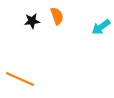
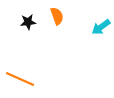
black star: moved 4 px left, 1 px down
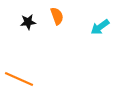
cyan arrow: moved 1 px left
orange line: moved 1 px left
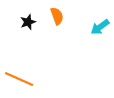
black star: rotated 14 degrees counterclockwise
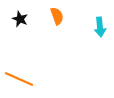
black star: moved 8 px left, 3 px up; rotated 28 degrees counterclockwise
cyan arrow: rotated 60 degrees counterclockwise
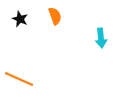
orange semicircle: moved 2 px left
cyan arrow: moved 1 px right, 11 px down
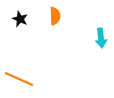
orange semicircle: rotated 18 degrees clockwise
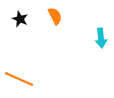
orange semicircle: rotated 24 degrees counterclockwise
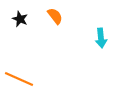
orange semicircle: rotated 12 degrees counterclockwise
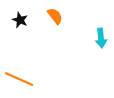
black star: moved 1 px down
